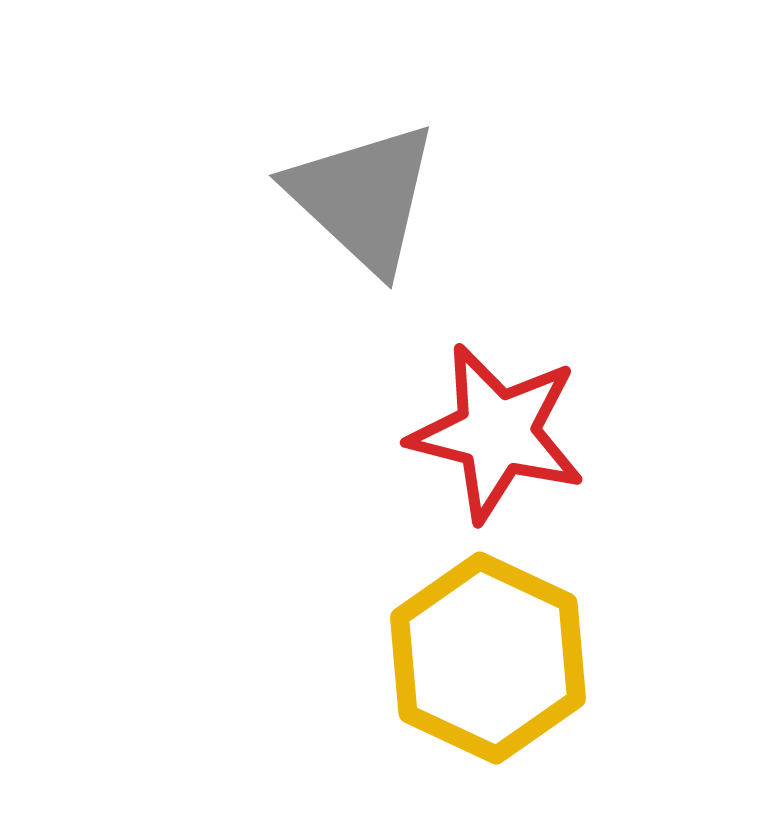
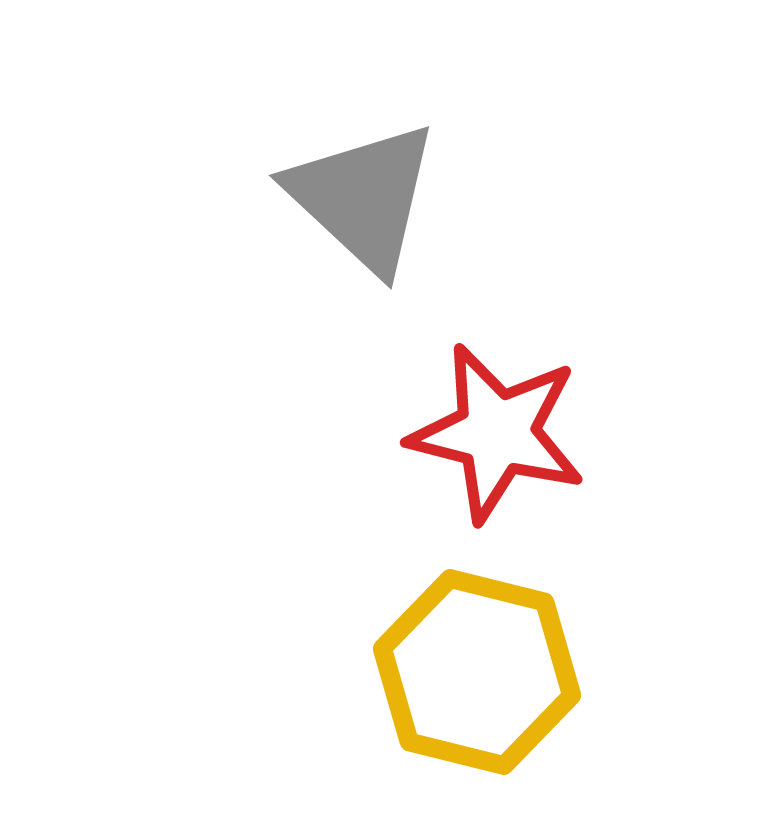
yellow hexagon: moved 11 px left, 14 px down; rotated 11 degrees counterclockwise
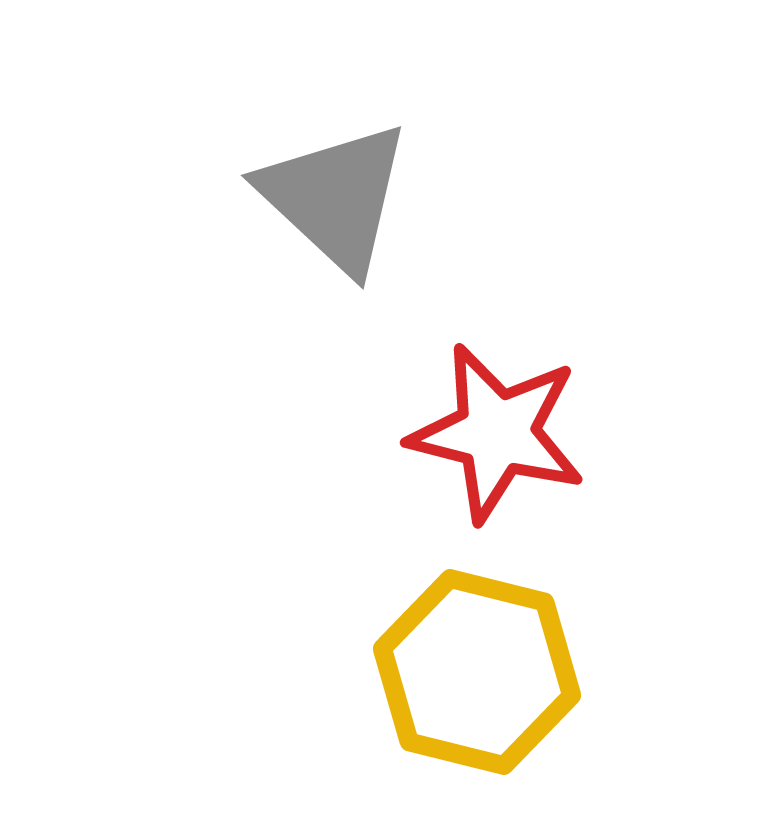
gray triangle: moved 28 px left
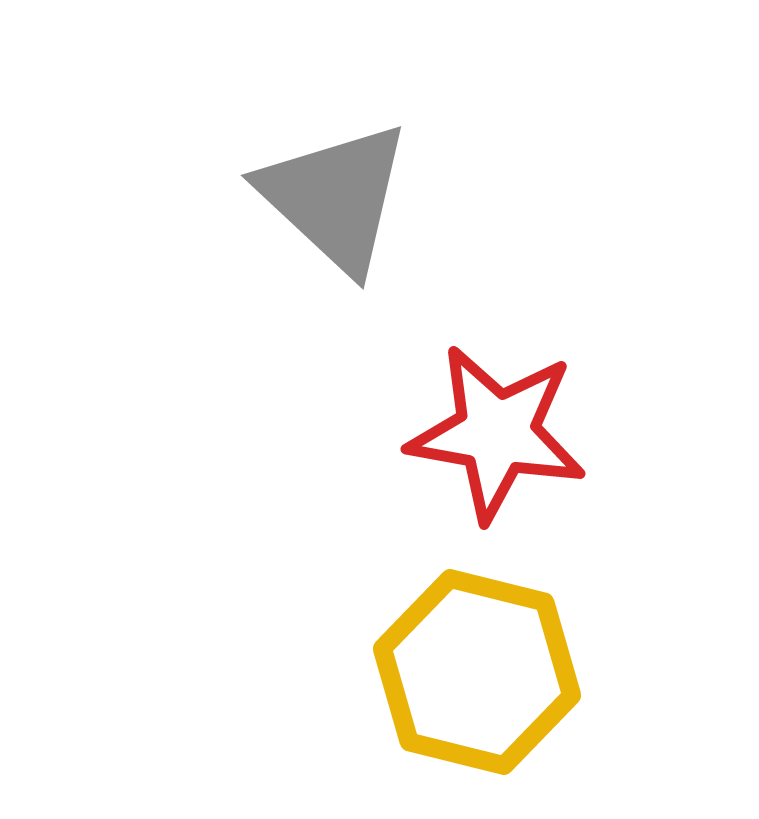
red star: rotated 4 degrees counterclockwise
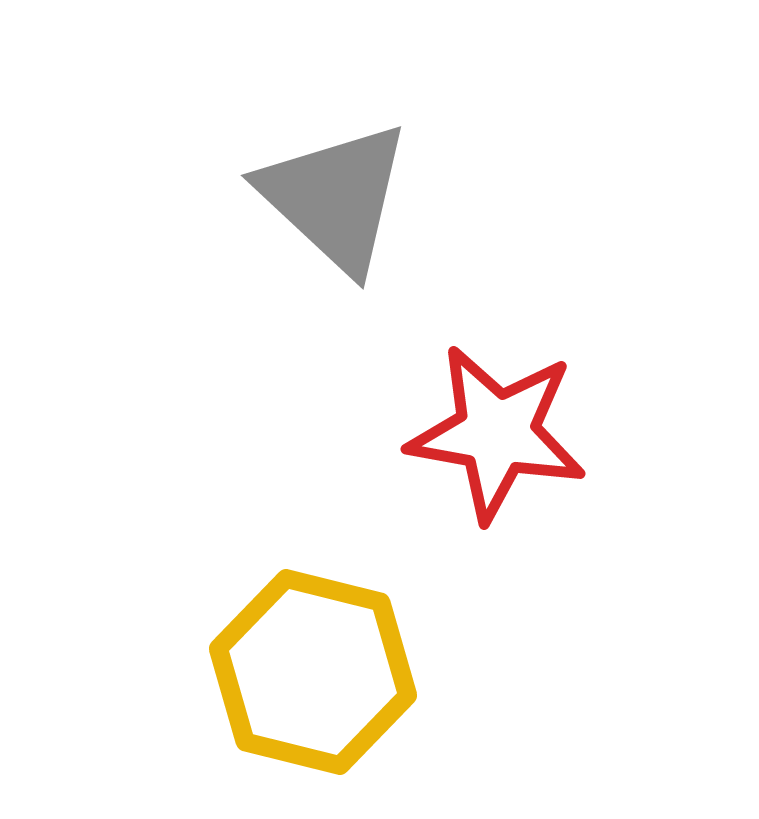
yellow hexagon: moved 164 px left
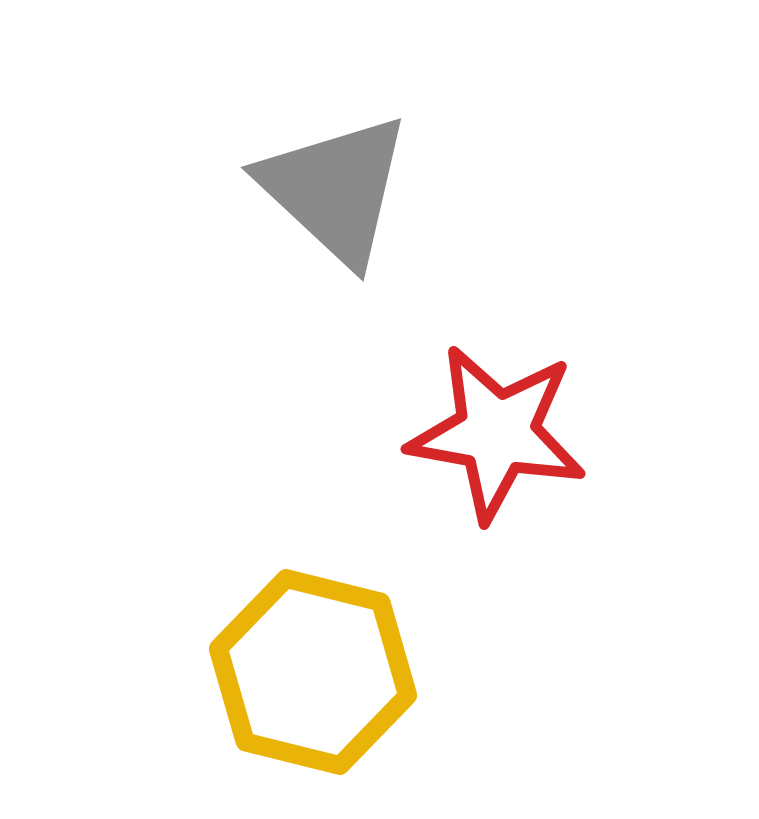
gray triangle: moved 8 px up
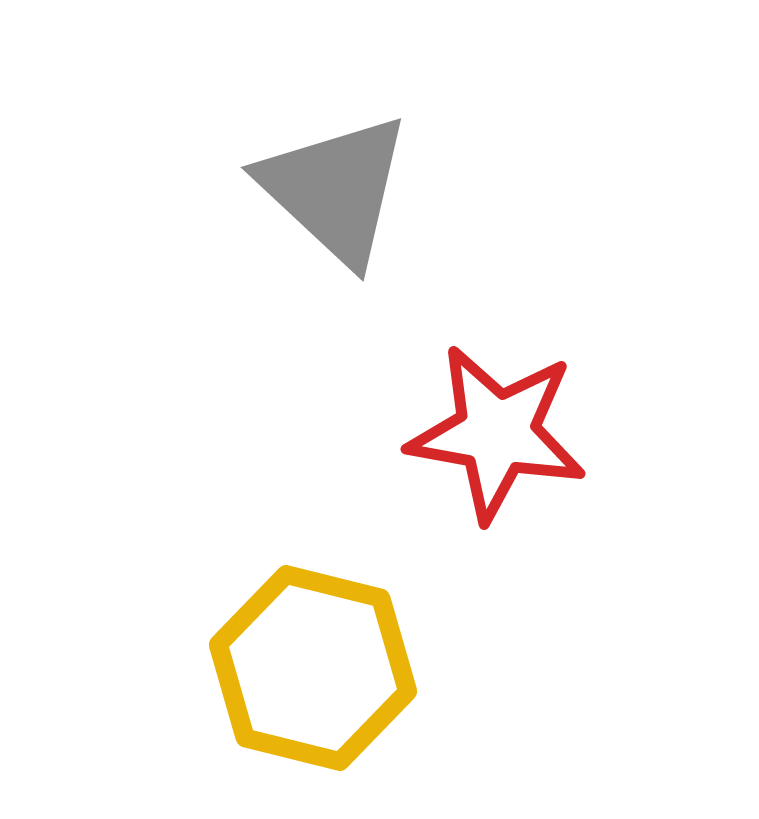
yellow hexagon: moved 4 px up
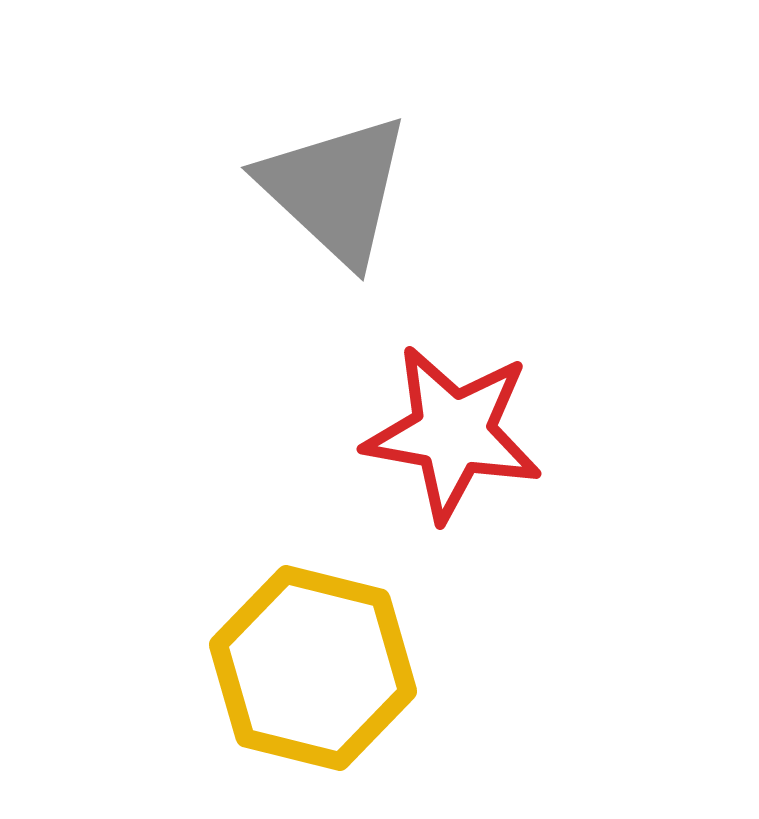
red star: moved 44 px left
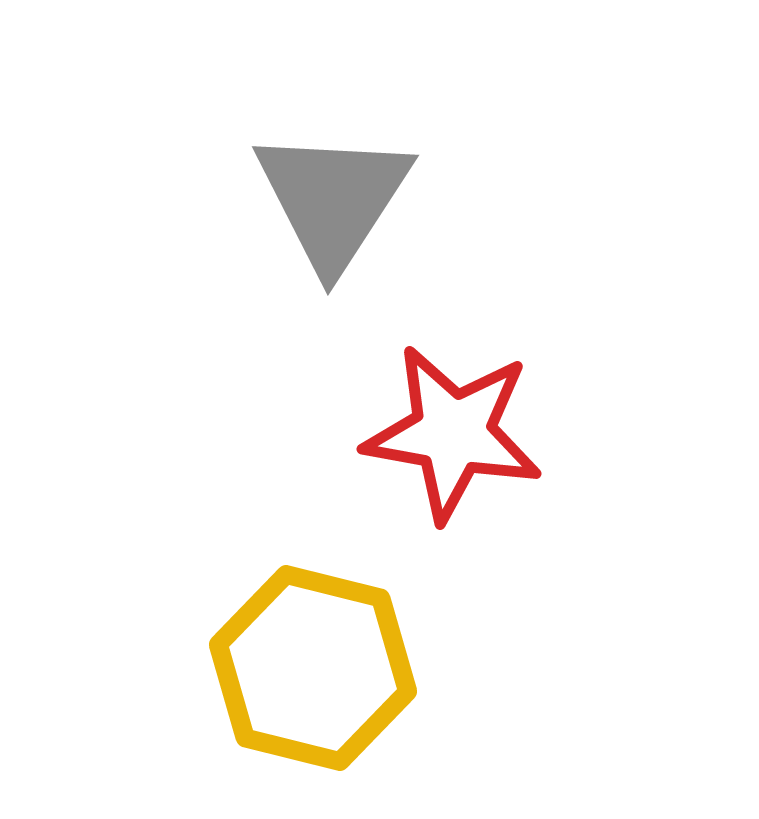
gray triangle: moved 2 px left, 10 px down; rotated 20 degrees clockwise
